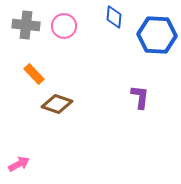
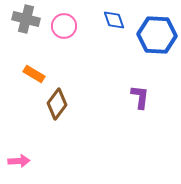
blue diamond: moved 3 px down; rotated 25 degrees counterclockwise
gray cross: moved 6 px up; rotated 8 degrees clockwise
orange rectangle: rotated 15 degrees counterclockwise
brown diamond: rotated 72 degrees counterclockwise
pink arrow: moved 3 px up; rotated 25 degrees clockwise
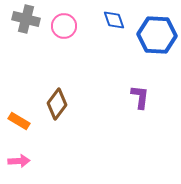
orange rectangle: moved 15 px left, 47 px down
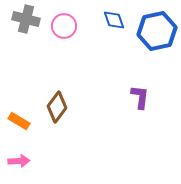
blue hexagon: moved 4 px up; rotated 15 degrees counterclockwise
brown diamond: moved 3 px down
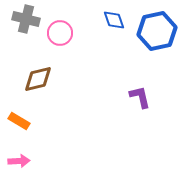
pink circle: moved 4 px left, 7 px down
purple L-shape: rotated 20 degrees counterclockwise
brown diamond: moved 19 px left, 28 px up; rotated 40 degrees clockwise
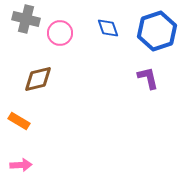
blue diamond: moved 6 px left, 8 px down
blue hexagon: rotated 6 degrees counterclockwise
purple L-shape: moved 8 px right, 19 px up
pink arrow: moved 2 px right, 4 px down
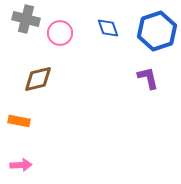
orange rectangle: rotated 20 degrees counterclockwise
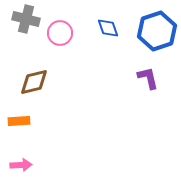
brown diamond: moved 4 px left, 3 px down
orange rectangle: rotated 15 degrees counterclockwise
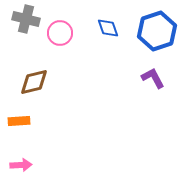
purple L-shape: moved 5 px right; rotated 15 degrees counterclockwise
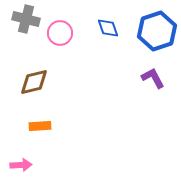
orange rectangle: moved 21 px right, 5 px down
